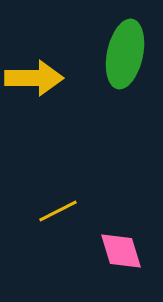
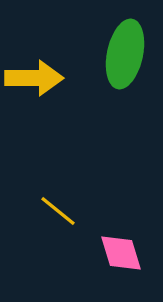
yellow line: rotated 66 degrees clockwise
pink diamond: moved 2 px down
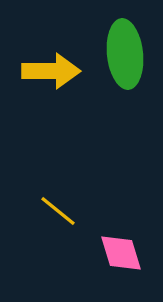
green ellipse: rotated 18 degrees counterclockwise
yellow arrow: moved 17 px right, 7 px up
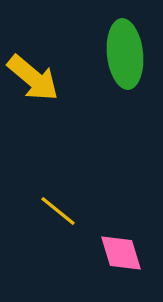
yellow arrow: moved 18 px left, 7 px down; rotated 40 degrees clockwise
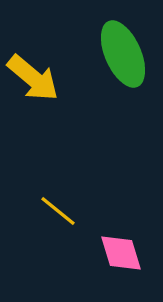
green ellipse: moved 2 px left; rotated 18 degrees counterclockwise
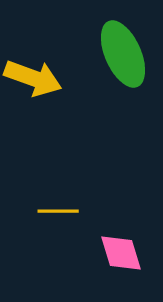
yellow arrow: rotated 20 degrees counterclockwise
yellow line: rotated 39 degrees counterclockwise
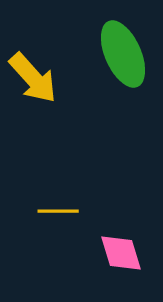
yellow arrow: rotated 28 degrees clockwise
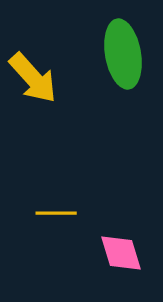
green ellipse: rotated 14 degrees clockwise
yellow line: moved 2 px left, 2 px down
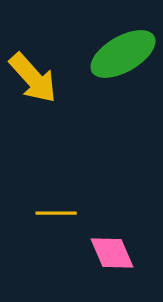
green ellipse: rotated 70 degrees clockwise
pink diamond: moved 9 px left; rotated 6 degrees counterclockwise
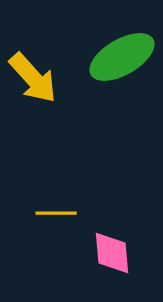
green ellipse: moved 1 px left, 3 px down
pink diamond: rotated 18 degrees clockwise
